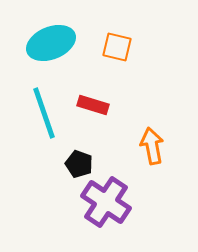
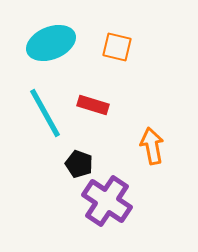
cyan line: moved 1 px right; rotated 10 degrees counterclockwise
purple cross: moved 1 px right, 1 px up
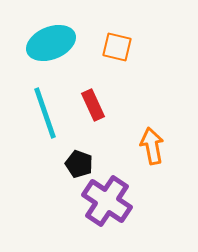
red rectangle: rotated 48 degrees clockwise
cyan line: rotated 10 degrees clockwise
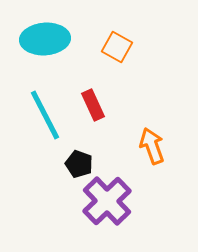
cyan ellipse: moved 6 px left, 4 px up; rotated 18 degrees clockwise
orange square: rotated 16 degrees clockwise
cyan line: moved 2 px down; rotated 8 degrees counterclockwise
orange arrow: rotated 9 degrees counterclockwise
purple cross: rotated 12 degrees clockwise
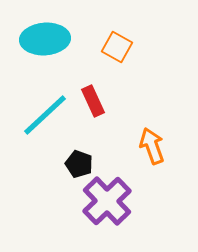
red rectangle: moved 4 px up
cyan line: rotated 74 degrees clockwise
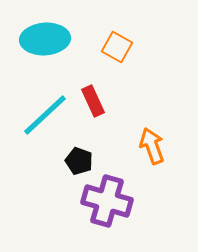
black pentagon: moved 3 px up
purple cross: rotated 30 degrees counterclockwise
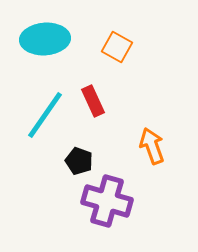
cyan line: rotated 12 degrees counterclockwise
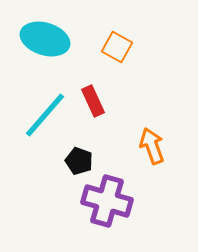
cyan ellipse: rotated 21 degrees clockwise
cyan line: rotated 6 degrees clockwise
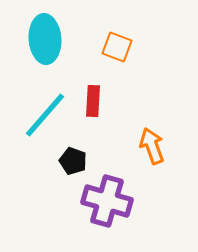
cyan ellipse: rotated 69 degrees clockwise
orange square: rotated 8 degrees counterclockwise
red rectangle: rotated 28 degrees clockwise
black pentagon: moved 6 px left
